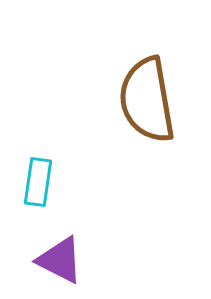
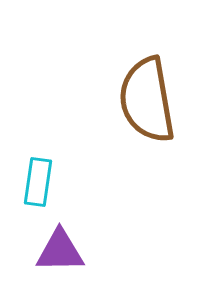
purple triangle: moved 9 px up; rotated 28 degrees counterclockwise
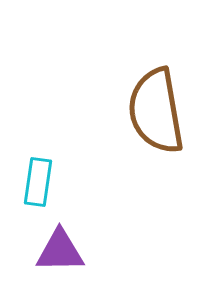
brown semicircle: moved 9 px right, 11 px down
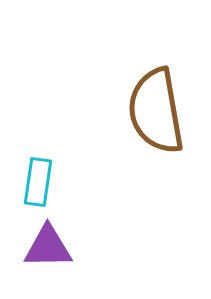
purple triangle: moved 12 px left, 4 px up
